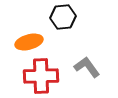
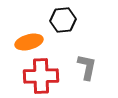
black hexagon: moved 3 px down
gray L-shape: rotated 48 degrees clockwise
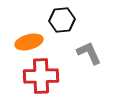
black hexagon: moved 1 px left
gray L-shape: moved 2 px right, 14 px up; rotated 36 degrees counterclockwise
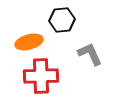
gray L-shape: moved 1 px right, 1 px down
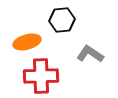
orange ellipse: moved 2 px left
gray L-shape: rotated 32 degrees counterclockwise
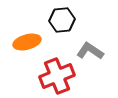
gray L-shape: moved 3 px up
red cross: moved 16 px right; rotated 20 degrees counterclockwise
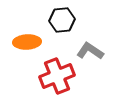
orange ellipse: rotated 12 degrees clockwise
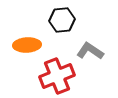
orange ellipse: moved 3 px down
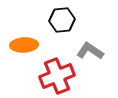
orange ellipse: moved 3 px left
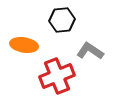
orange ellipse: rotated 12 degrees clockwise
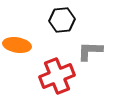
orange ellipse: moved 7 px left
gray L-shape: rotated 32 degrees counterclockwise
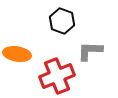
black hexagon: moved 1 px down; rotated 25 degrees clockwise
orange ellipse: moved 9 px down
